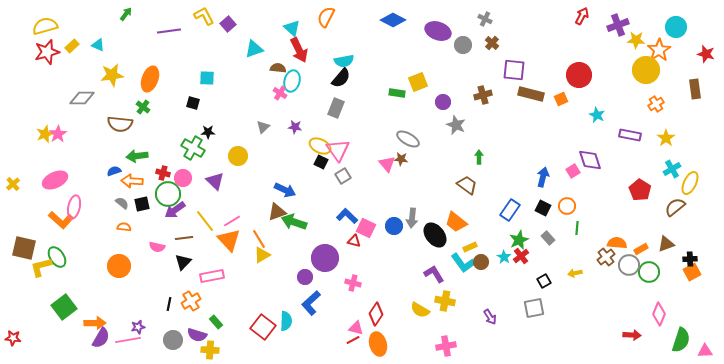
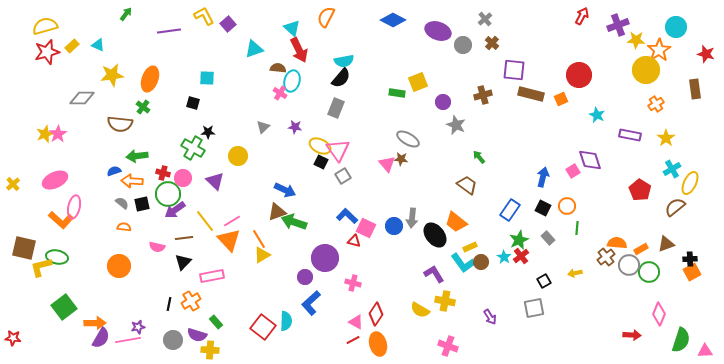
gray cross at (485, 19): rotated 24 degrees clockwise
green arrow at (479, 157): rotated 40 degrees counterclockwise
green ellipse at (57, 257): rotated 45 degrees counterclockwise
pink triangle at (356, 328): moved 6 px up; rotated 14 degrees clockwise
pink cross at (446, 346): moved 2 px right; rotated 30 degrees clockwise
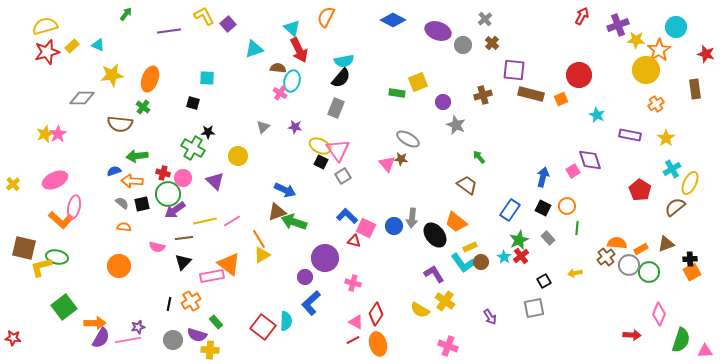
yellow line at (205, 221): rotated 65 degrees counterclockwise
orange triangle at (229, 240): moved 24 px down; rotated 10 degrees counterclockwise
yellow cross at (445, 301): rotated 24 degrees clockwise
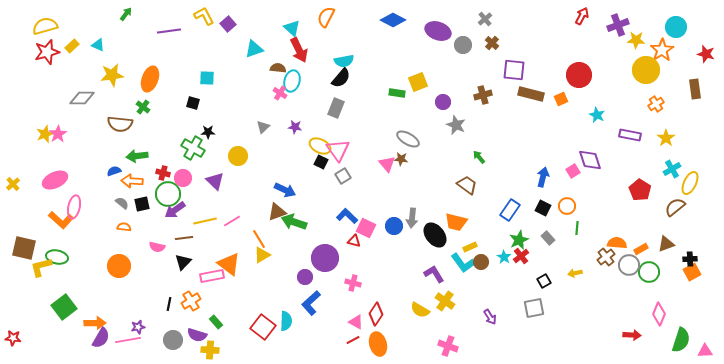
orange star at (659, 50): moved 3 px right
orange trapezoid at (456, 222): rotated 25 degrees counterclockwise
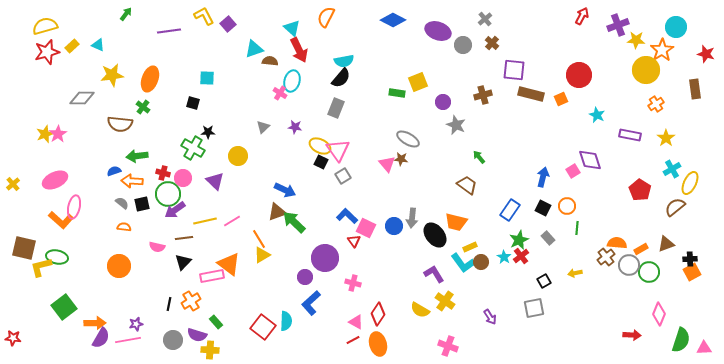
brown semicircle at (278, 68): moved 8 px left, 7 px up
green arrow at (294, 222): rotated 25 degrees clockwise
red triangle at (354, 241): rotated 40 degrees clockwise
red diamond at (376, 314): moved 2 px right
purple star at (138, 327): moved 2 px left, 3 px up
pink triangle at (705, 351): moved 1 px left, 3 px up
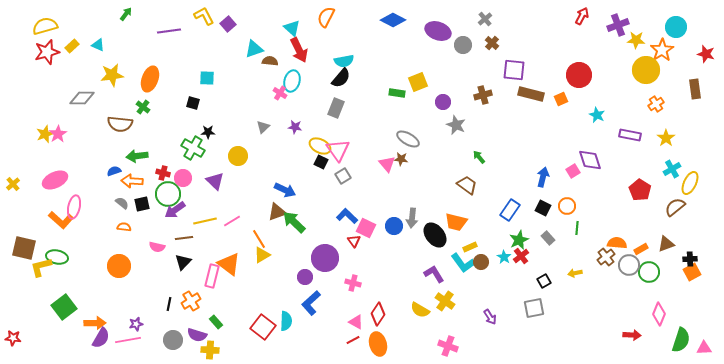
pink rectangle at (212, 276): rotated 65 degrees counterclockwise
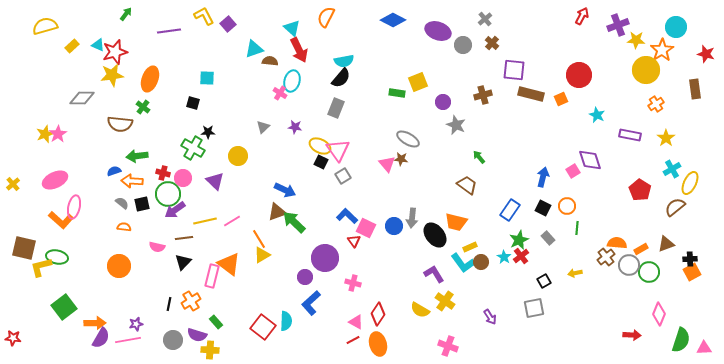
red star at (47, 52): moved 68 px right
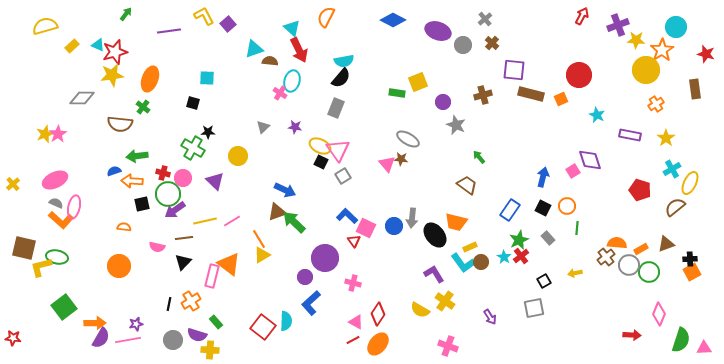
red pentagon at (640, 190): rotated 15 degrees counterclockwise
gray semicircle at (122, 203): moved 66 px left; rotated 16 degrees counterclockwise
orange ellipse at (378, 344): rotated 55 degrees clockwise
